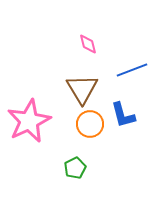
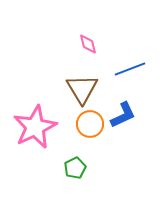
blue line: moved 2 px left, 1 px up
blue L-shape: rotated 100 degrees counterclockwise
pink star: moved 6 px right, 6 px down
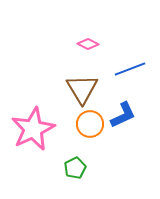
pink diamond: rotated 50 degrees counterclockwise
pink star: moved 2 px left, 2 px down
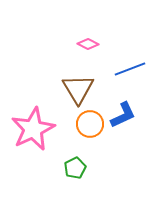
brown triangle: moved 4 px left
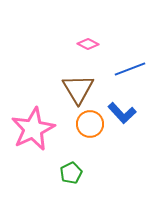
blue L-shape: moved 1 px left, 2 px up; rotated 72 degrees clockwise
green pentagon: moved 4 px left, 5 px down
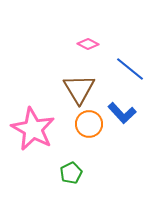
blue line: rotated 60 degrees clockwise
brown triangle: moved 1 px right
orange circle: moved 1 px left
pink star: rotated 18 degrees counterclockwise
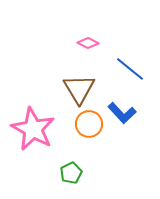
pink diamond: moved 1 px up
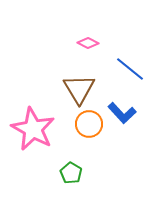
green pentagon: rotated 15 degrees counterclockwise
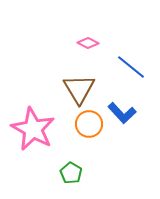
blue line: moved 1 px right, 2 px up
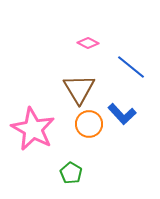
blue L-shape: moved 1 px down
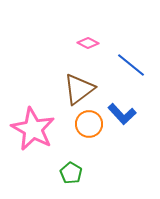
blue line: moved 2 px up
brown triangle: rotated 24 degrees clockwise
